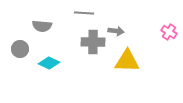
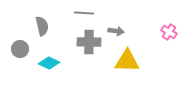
gray semicircle: rotated 108 degrees counterclockwise
gray cross: moved 4 px left
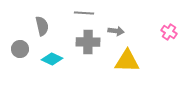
gray cross: moved 1 px left
cyan diamond: moved 3 px right, 4 px up
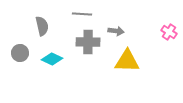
gray line: moved 2 px left, 1 px down
gray circle: moved 4 px down
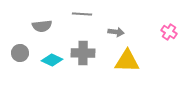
gray semicircle: rotated 96 degrees clockwise
gray arrow: moved 1 px down
gray cross: moved 5 px left, 11 px down
cyan diamond: moved 1 px down
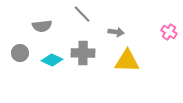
gray line: rotated 42 degrees clockwise
